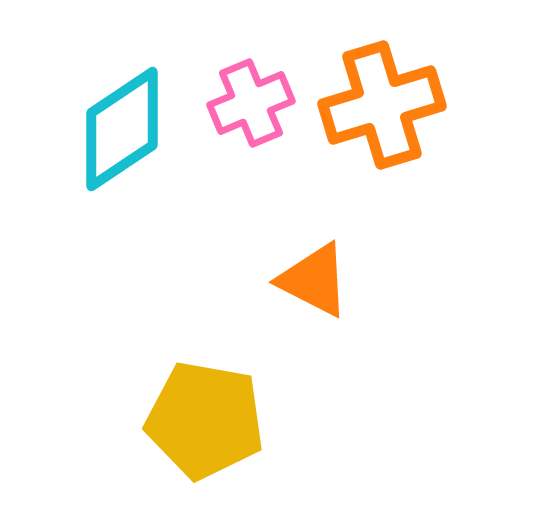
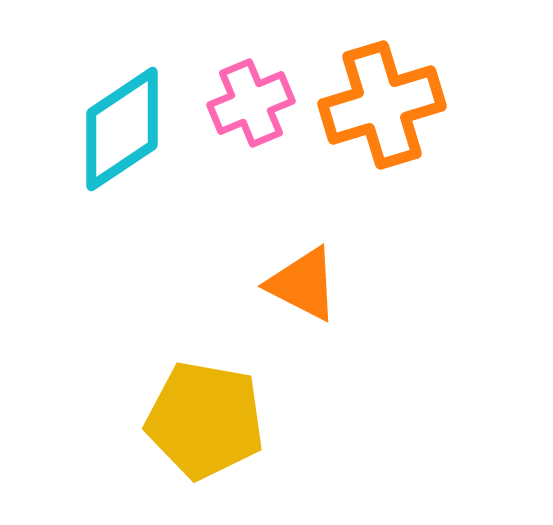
orange triangle: moved 11 px left, 4 px down
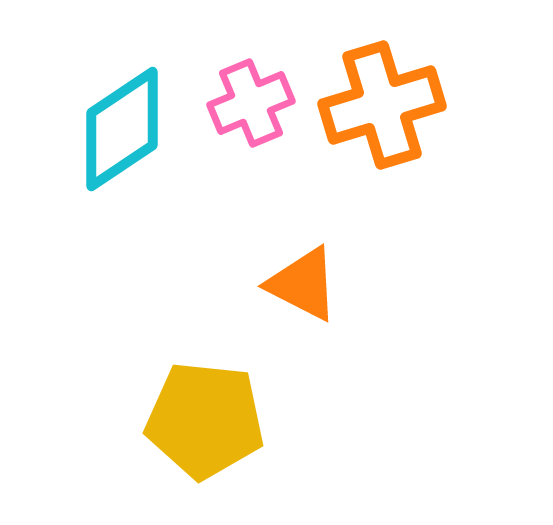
yellow pentagon: rotated 4 degrees counterclockwise
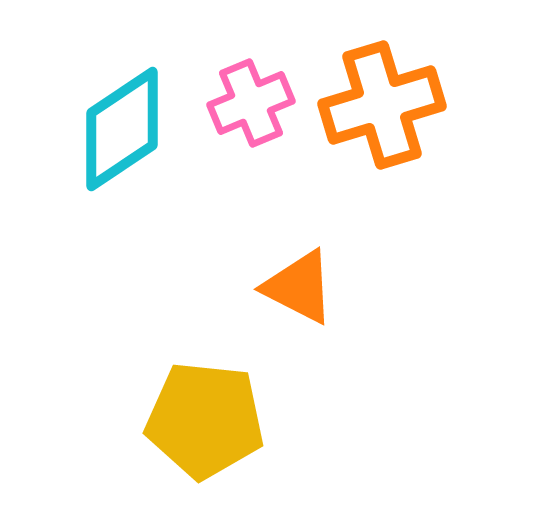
orange triangle: moved 4 px left, 3 px down
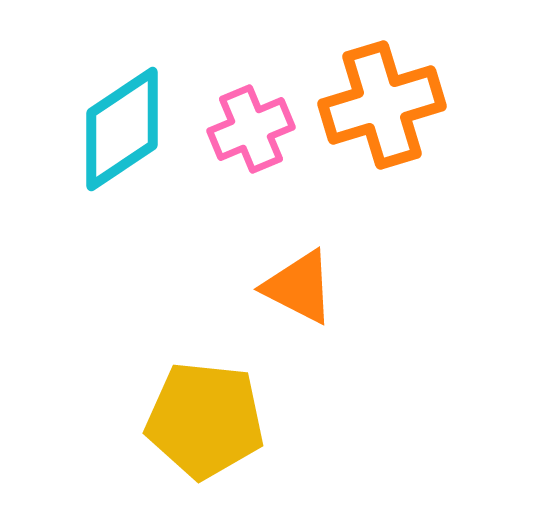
pink cross: moved 26 px down
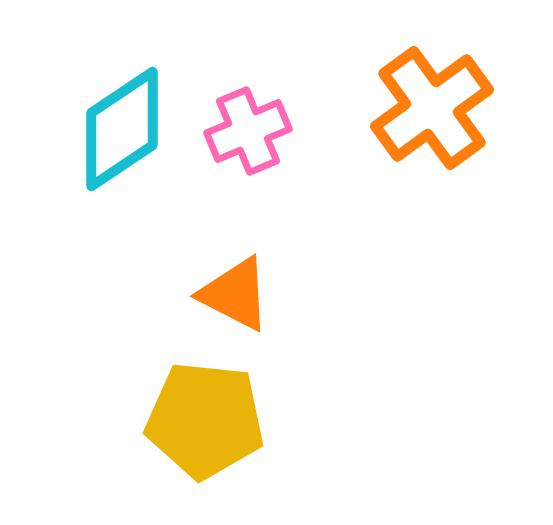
orange cross: moved 50 px right, 3 px down; rotated 19 degrees counterclockwise
pink cross: moved 3 px left, 2 px down
orange triangle: moved 64 px left, 7 px down
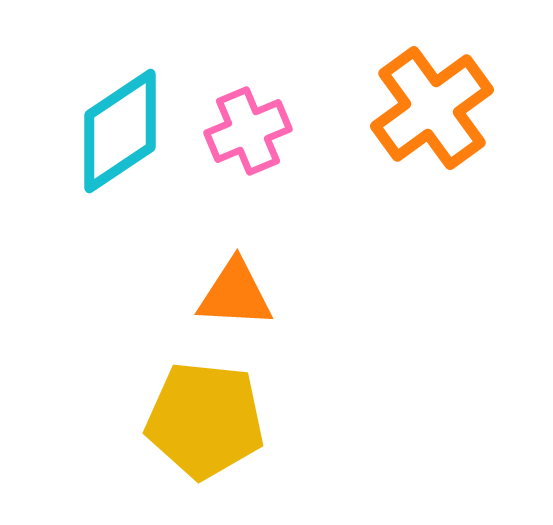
cyan diamond: moved 2 px left, 2 px down
orange triangle: rotated 24 degrees counterclockwise
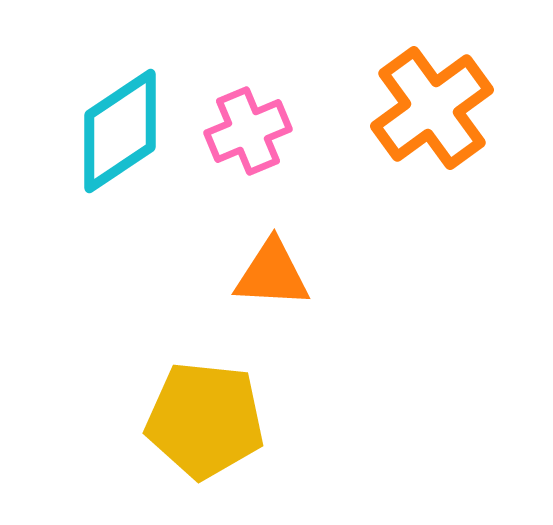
orange triangle: moved 37 px right, 20 px up
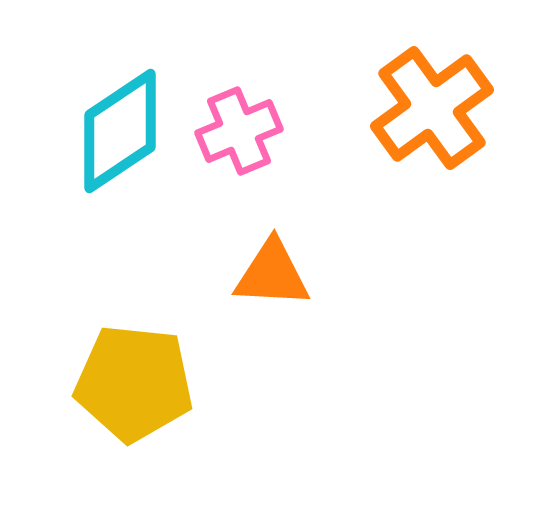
pink cross: moved 9 px left
yellow pentagon: moved 71 px left, 37 px up
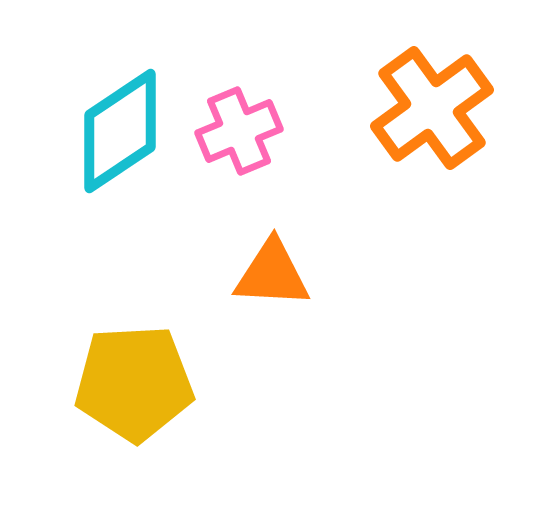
yellow pentagon: rotated 9 degrees counterclockwise
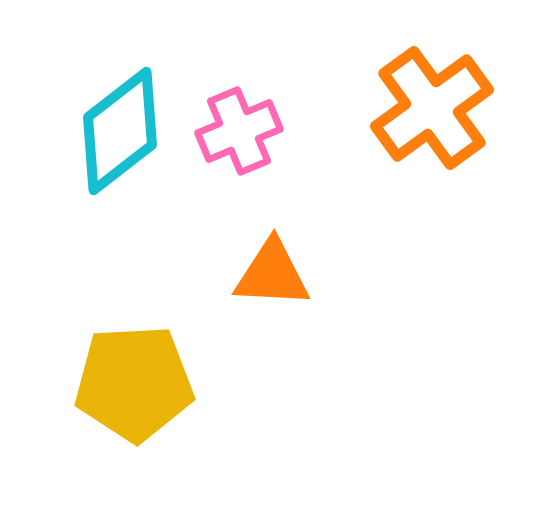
cyan diamond: rotated 4 degrees counterclockwise
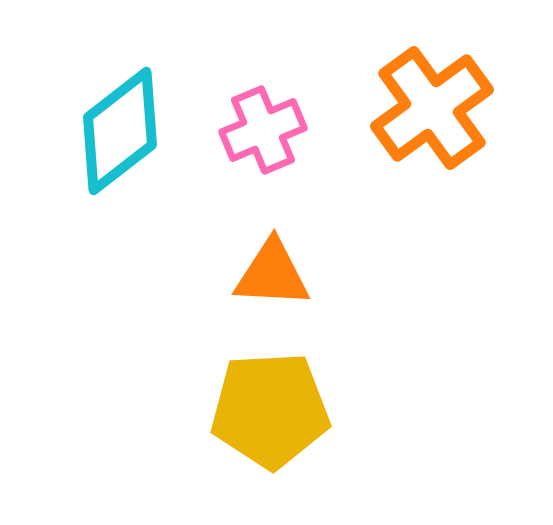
pink cross: moved 24 px right, 1 px up
yellow pentagon: moved 136 px right, 27 px down
